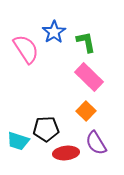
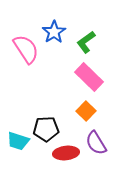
green L-shape: rotated 115 degrees counterclockwise
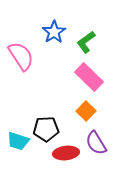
pink semicircle: moved 5 px left, 7 px down
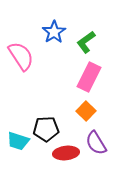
pink rectangle: rotated 72 degrees clockwise
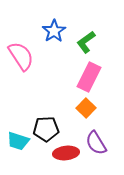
blue star: moved 1 px up
orange square: moved 3 px up
